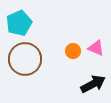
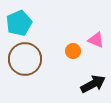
pink triangle: moved 8 px up
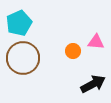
pink triangle: moved 2 px down; rotated 18 degrees counterclockwise
brown circle: moved 2 px left, 1 px up
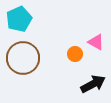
cyan pentagon: moved 4 px up
pink triangle: rotated 24 degrees clockwise
orange circle: moved 2 px right, 3 px down
